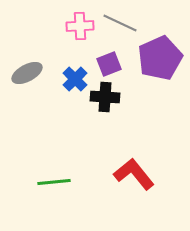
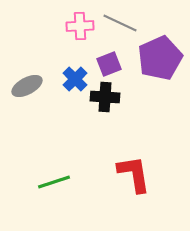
gray ellipse: moved 13 px down
red L-shape: rotated 30 degrees clockwise
green line: rotated 12 degrees counterclockwise
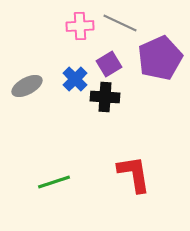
purple square: rotated 10 degrees counterclockwise
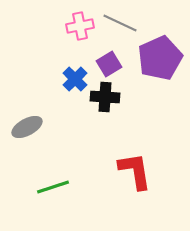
pink cross: rotated 8 degrees counterclockwise
gray ellipse: moved 41 px down
red L-shape: moved 1 px right, 3 px up
green line: moved 1 px left, 5 px down
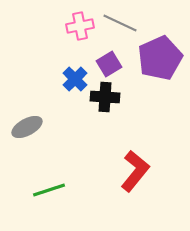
red L-shape: rotated 48 degrees clockwise
green line: moved 4 px left, 3 px down
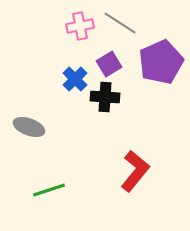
gray line: rotated 8 degrees clockwise
purple pentagon: moved 1 px right, 4 px down
gray ellipse: moved 2 px right; rotated 48 degrees clockwise
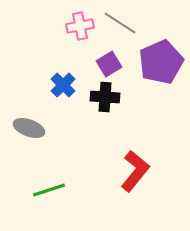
blue cross: moved 12 px left, 6 px down
gray ellipse: moved 1 px down
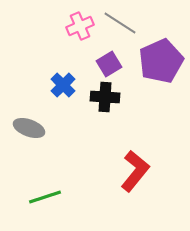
pink cross: rotated 12 degrees counterclockwise
purple pentagon: moved 1 px up
green line: moved 4 px left, 7 px down
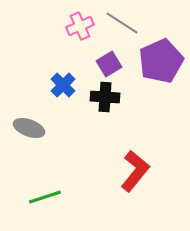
gray line: moved 2 px right
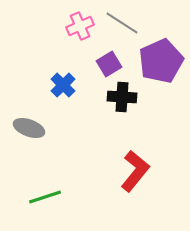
black cross: moved 17 px right
